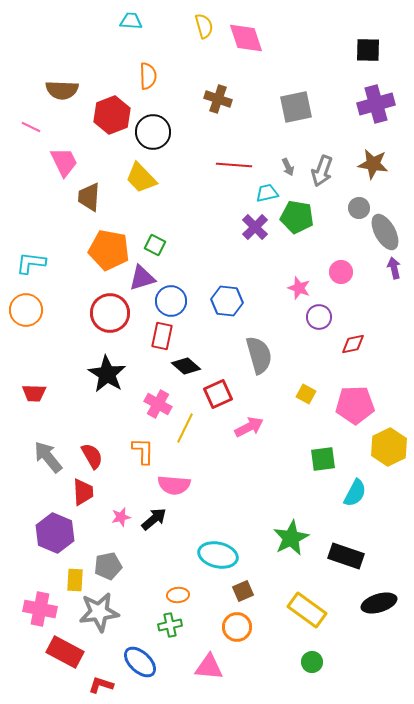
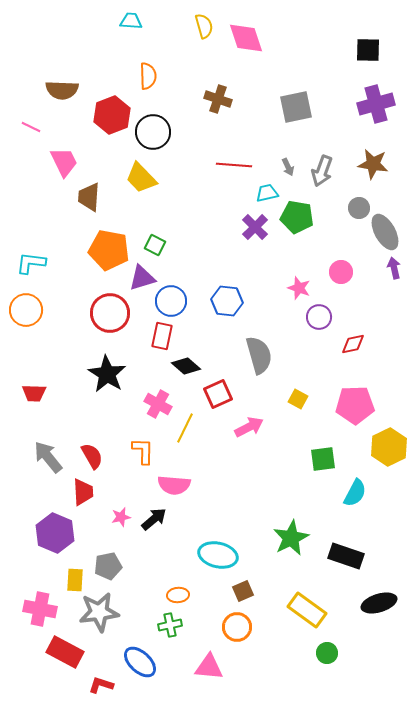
yellow square at (306, 394): moved 8 px left, 5 px down
green circle at (312, 662): moved 15 px right, 9 px up
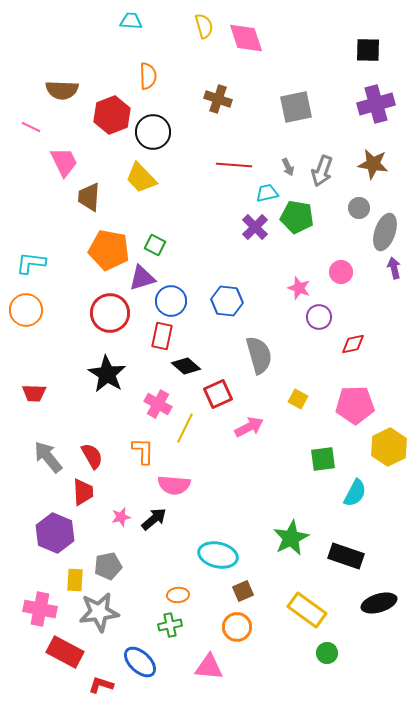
gray ellipse at (385, 232): rotated 48 degrees clockwise
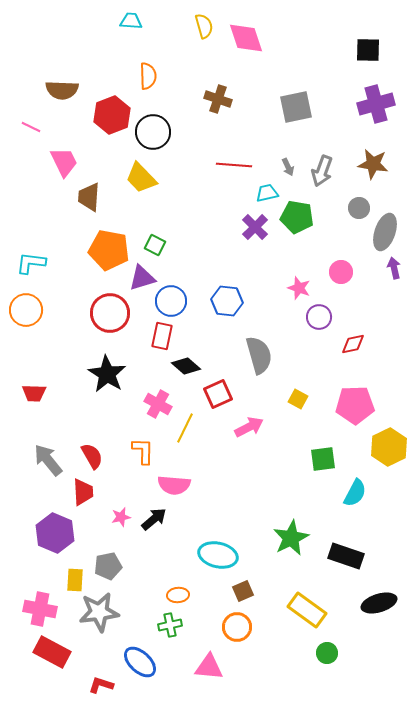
gray arrow at (48, 457): moved 3 px down
red rectangle at (65, 652): moved 13 px left
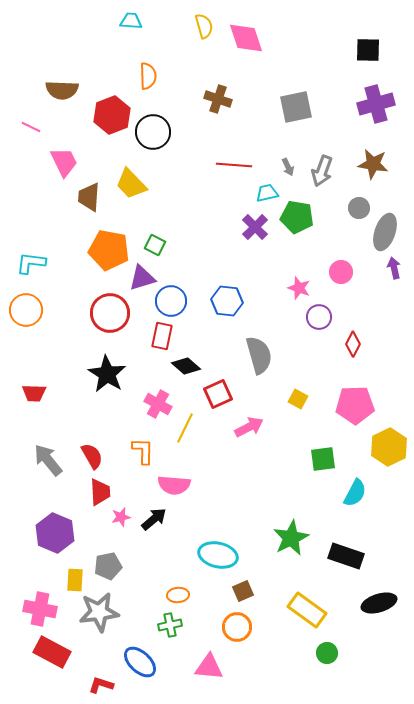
yellow trapezoid at (141, 178): moved 10 px left, 6 px down
red diamond at (353, 344): rotated 50 degrees counterclockwise
red trapezoid at (83, 492): moved 17 px right
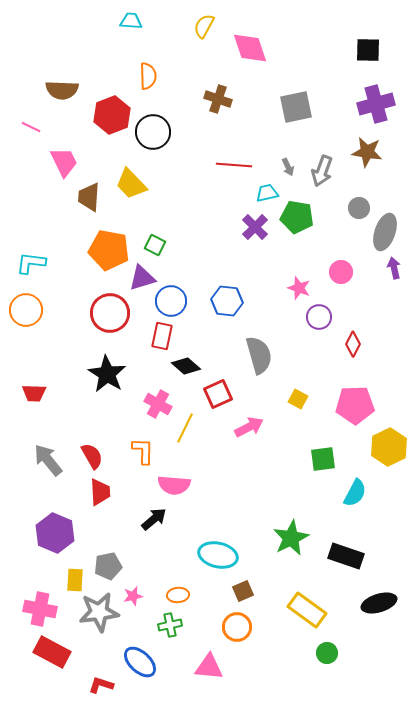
yellow semicircle at (204, 26): rotated 135 degrees counterclockwise
pink diamond at (246, 38): moved 4 px right, 10 px down
brown star at (373, 164): moved 6 px left, 12 px up
pink star at (121, 517): moved 12 px right, 79 px down
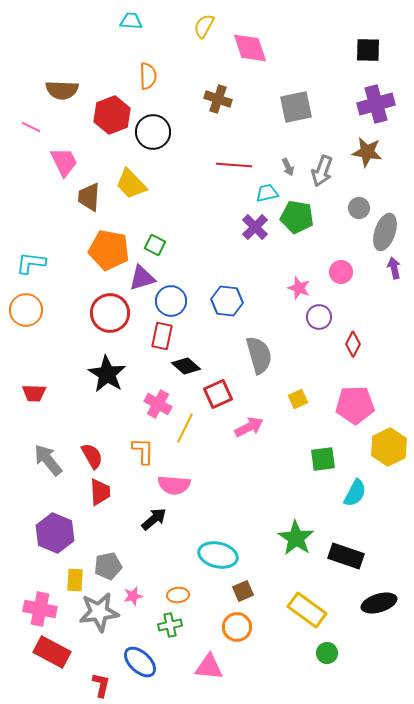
yellow square at (298, 399): rotated 36 degrees clockwise
green star at (291, 538): moved 5 px right; rotated 12 degrees counterclockwise
red L-shape at (101, 685): rotated 85 degrees clockwise
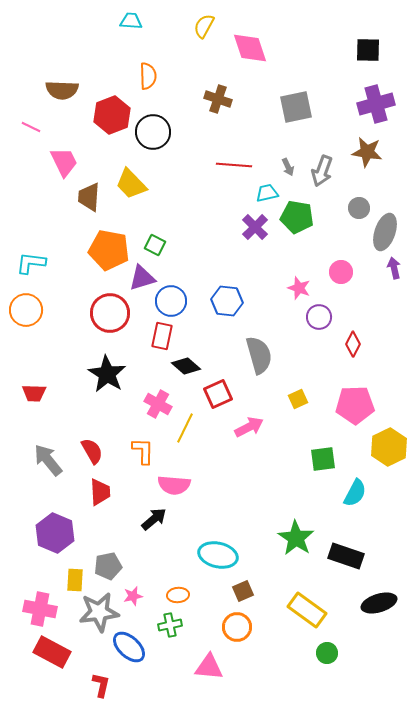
red semicircle at (92, 456): moved 5 px up
blue ellipse at (140, 662): moved 11 px left, 15 px up
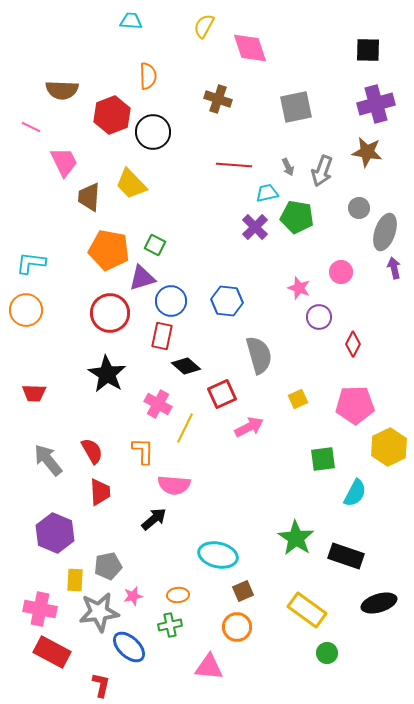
red square at (218, 394): moved 4 px right
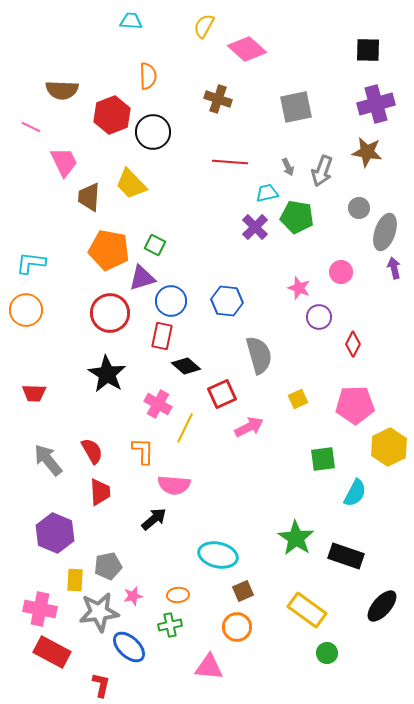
pink diamond at (250, 48): moved 3 px left, 1 px down; rotated 30 degrees counterclockwise
red line at (234, 165): moved 4 px left, 3 px up
black ellipse at (379, 603): moved 3 px right, 3 px down; rotated 32 degrees counterclockwise
